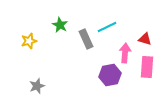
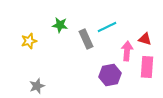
green star: rotated 21 degrees counterclockwise
pink arrow: moved 2 px right, 2 px up
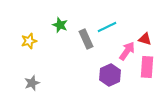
green star: rotated 14 degrees clockwise
pink arrow: rotated 30 degrees clockwise
purple hexagon: rotated 15 degrees counterclockwise
gray star: moved 5 px left, 3 px up
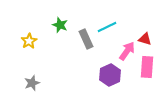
yellow star: rotated 14 degrees counterclockwise
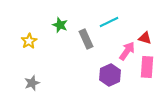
cyan line: moved 2 px right, 5 px up
red triangle: moved 1 px up
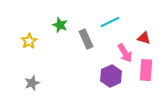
cyan line: moved 1 px right
red triangle: moved 1 px left
pink arrow: moved 2 px left, 2 px down; rotated 114 degrees clockwise
pink rectangle: moved 1 px left, 3 px down
purple hexagon: moved 1 px right, 1 px down
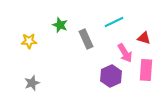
cyan line: moved 4 px right
yellow star: rotated 28 degrees clockwise
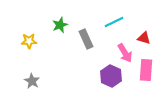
green star: rotated 28 degrees clockwise
purple hexagon: rotated 10 degrees counterclockwise
gray star: moved 2 px up; rotated 21 degrees counterclockwise
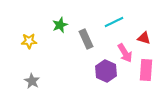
purple hexagon: moved 5 px left, 5 px up
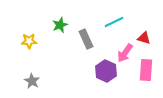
pink arrow: rotated 66 degrees clockwise
